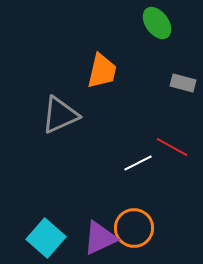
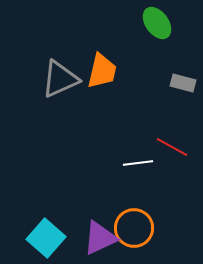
gray triangle: moved 36 px up
white line: rotated 20 degrees clockwise
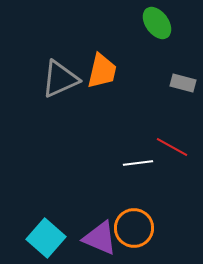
purple triangle: rotated 48 degrees clockwise
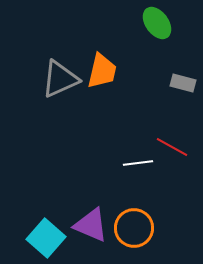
purple triangle: moved 9 px left, 13 px up
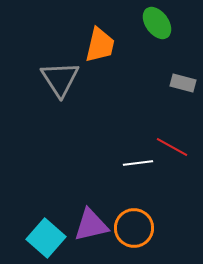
orange trapezoid: moved 2 px left, 26 px up
gray triangle: rotated 39 degrees counterclockwise
purple triangle: rotated 36 degrees counterclockwise
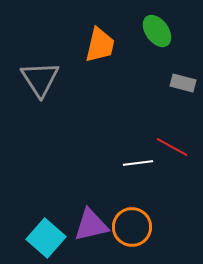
green ellipse: moved 8 px down
gray triangle: moved 20 px left
orange circle: moved 2 px left, 1 px up
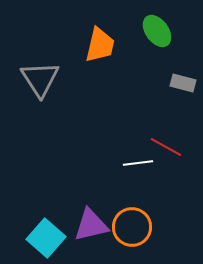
red line: moved 6 px left
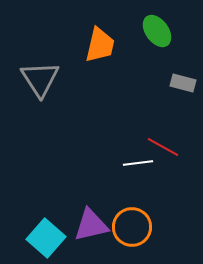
red line: moved 3 px left
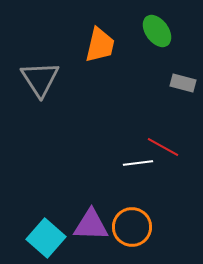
purple triangle: rotated 15 degrees clockwise
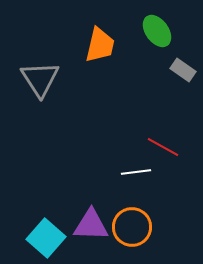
gray rectangle: moved 13 px up; rotated 20 degrees clockwise
white line: moved 2 px left, 9 px down
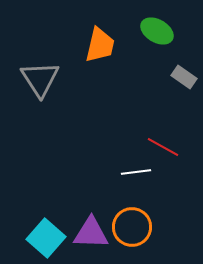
green ellipse: rotated 24 degrees counterclockwise
gray rectangle: moved 1 px right, 7 px down
purple triangle: moved 8 px down
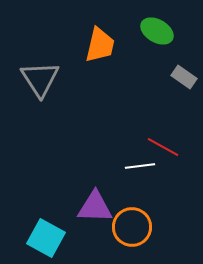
white line: moved 4 px right, 6 px up
purple triangle: moved 4 px right, 26 px up
cyan square: rotated 12 degrees counterclockwise
